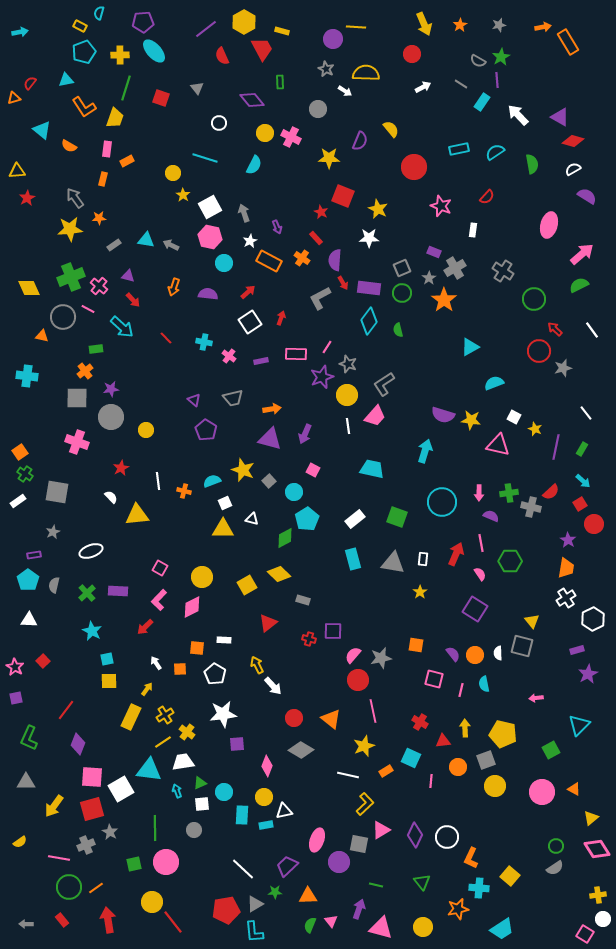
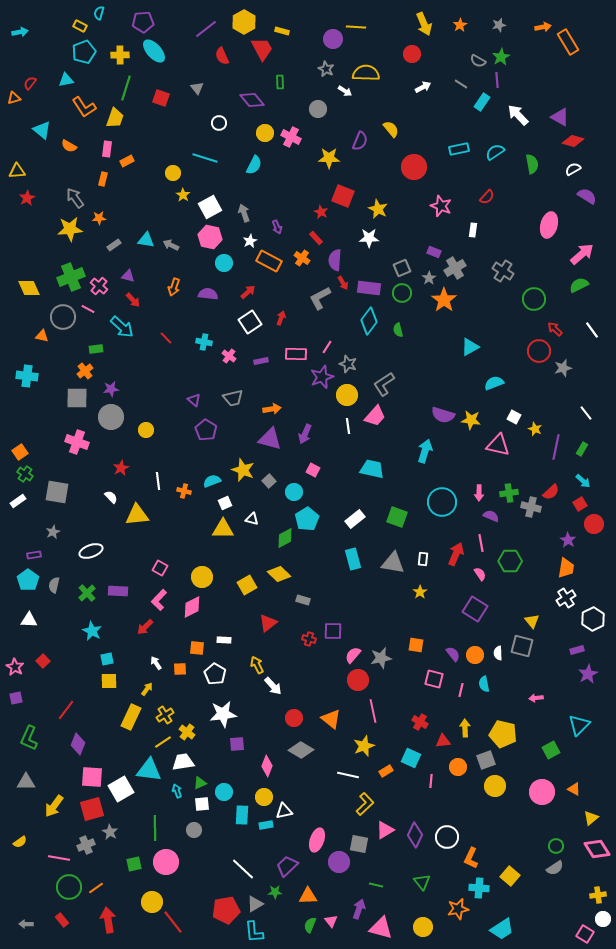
pink triangle at (381, 830): moved 4 px right
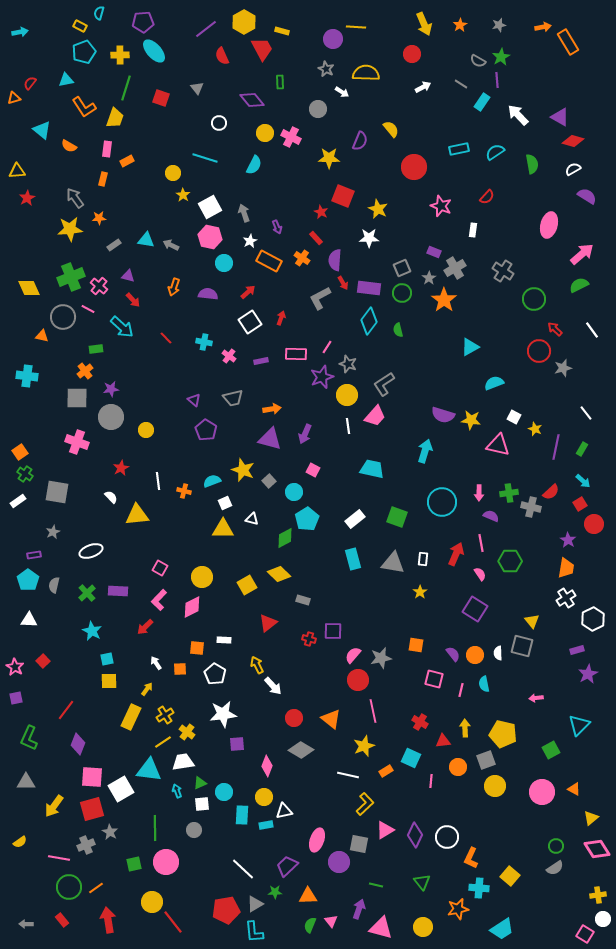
white arrow at (345, 91): moved 3 px left, 1 px down
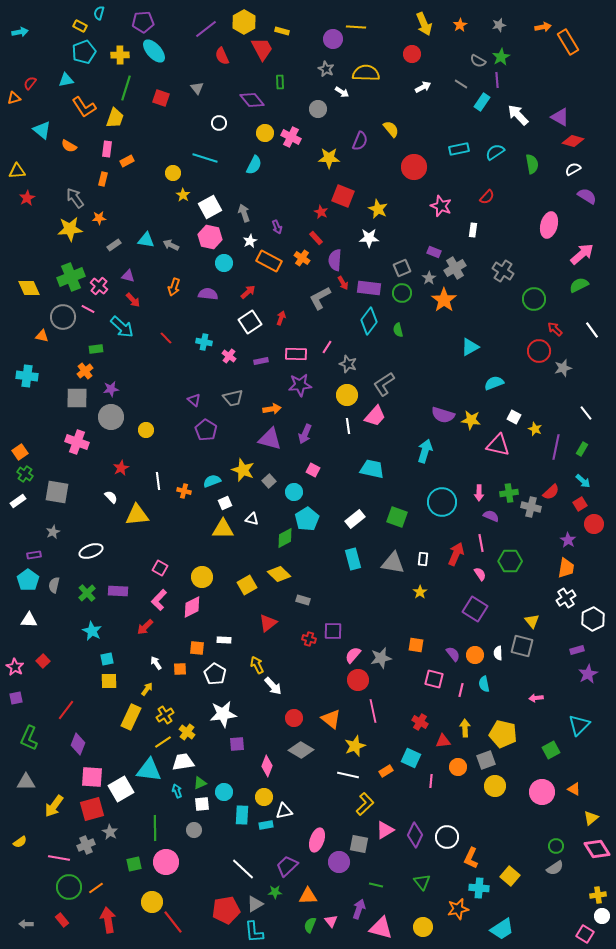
purple star at (322, 377): moved 22 px left, 8 px down; rotated 15 degrees clockwise
yellow star at (364, 746): moved 9 px left
white circle at (603, 919): moved 1 px left, 3 px up
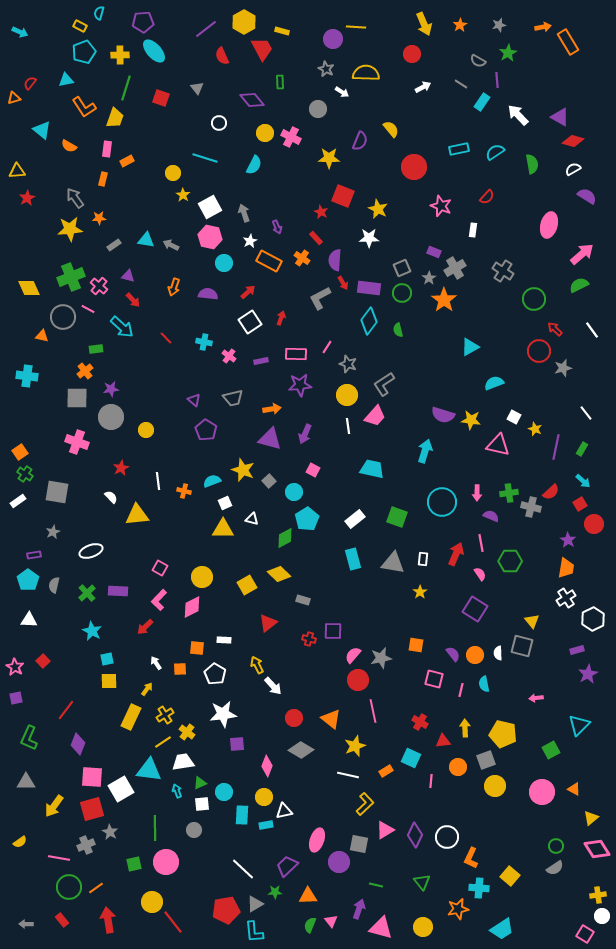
cyan arrow at (20, 32): rotated 35 degrees clockwise
green star at (501, 57): moved 7 px right, 4 px up
pink arrow at (479, 493): moved 2 px left
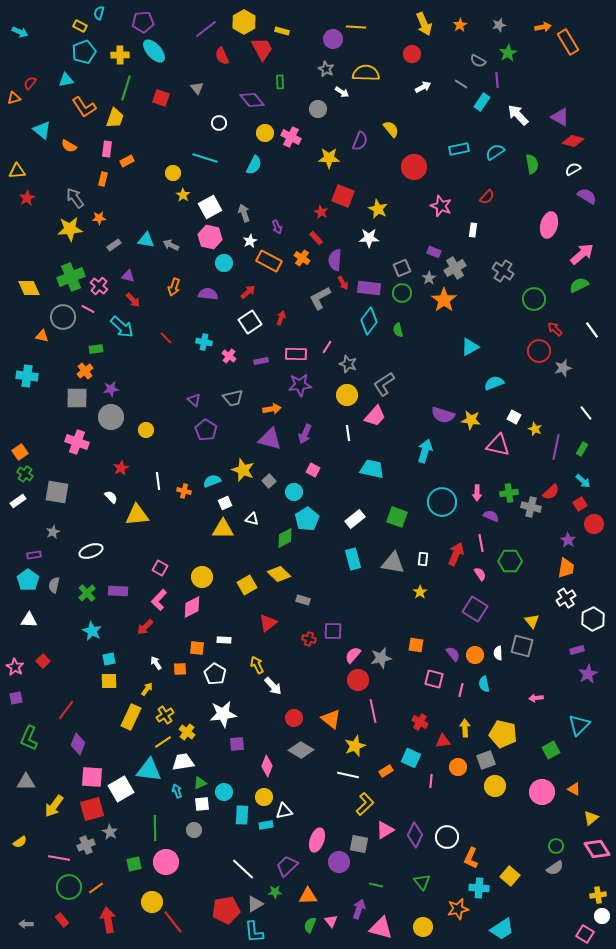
white line at (348, 426): moved 7 px down
cyan square at (107, 659): moved 2 px right
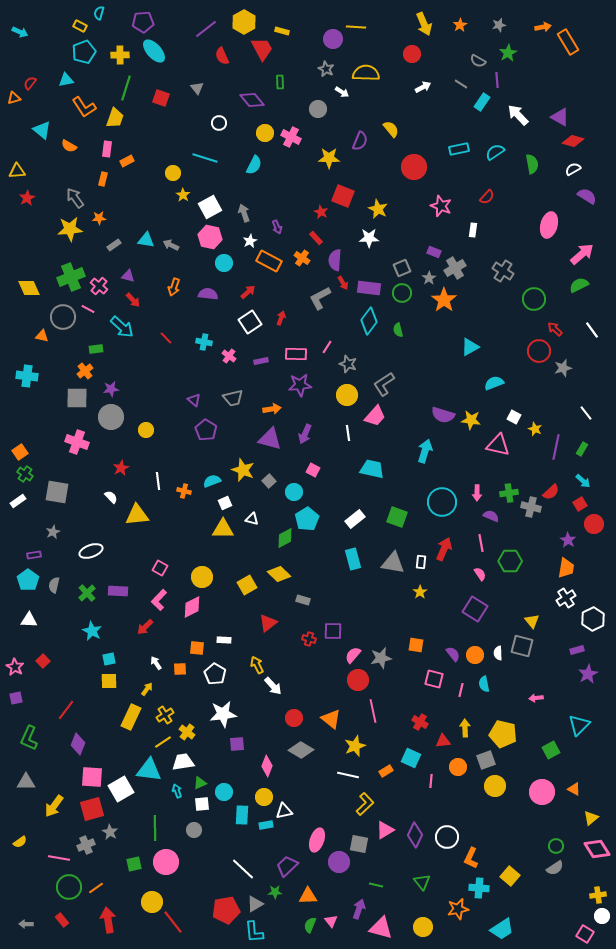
red arrow at (456, 554): moved 12 px left, 5 px up
white rectangle at (423, 559): moved 2 px left, 3 px down
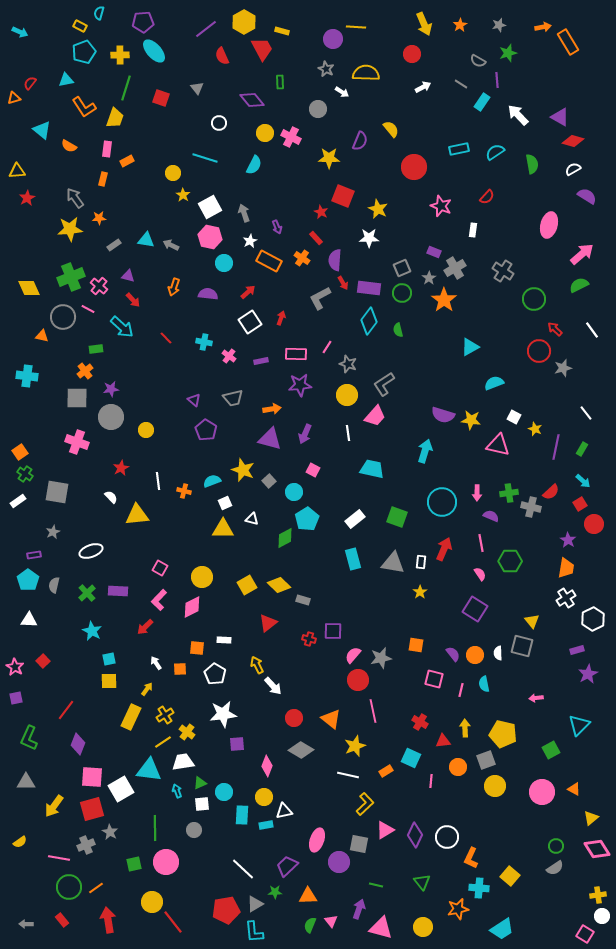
green star at (508, 53): rotated 12 degrees clockwise
yellow diamond at (279, 574): moved 11 px down
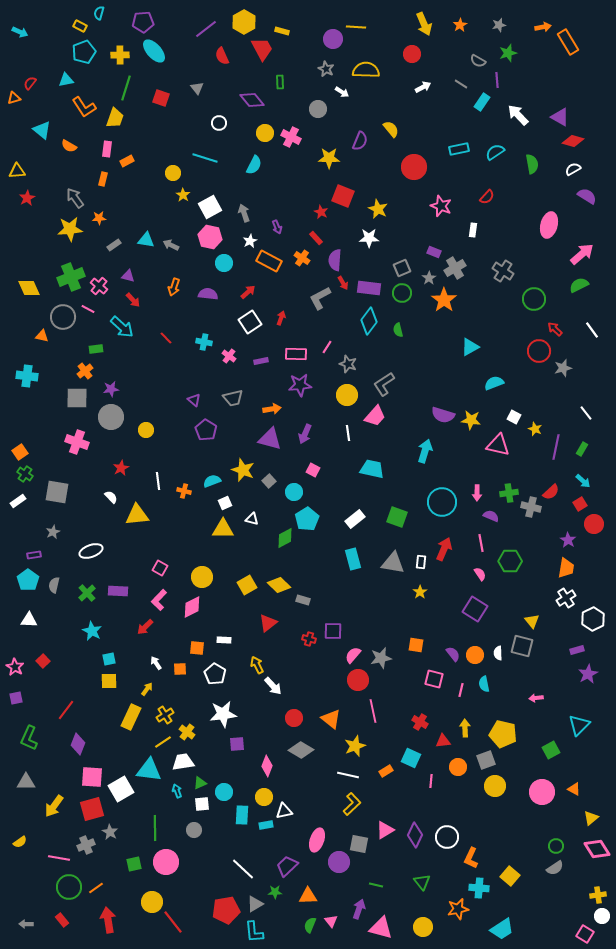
yellow semicircle at (366, 73): moved 3 px up
yellow L-shape at (365, 804): moved 13 px left
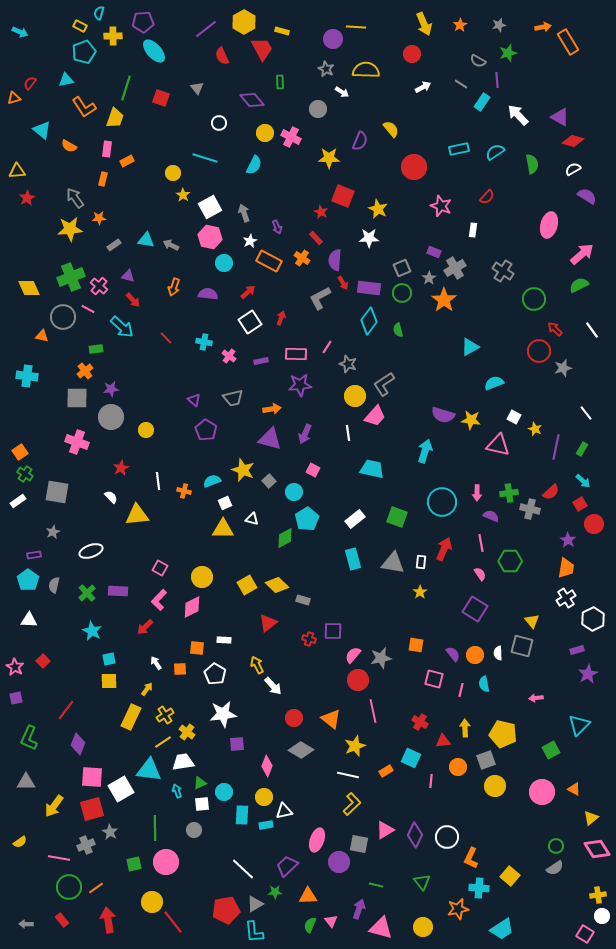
yellow cross at (120, 55): moved 7 px left, 19 px up
yellow circle at (347, 395): moved 8 px right, 1 px down
gray cross at (531, 507): moved 1 px left, 2 px down
yellow diamond at (279, 585): moved 2 px left
